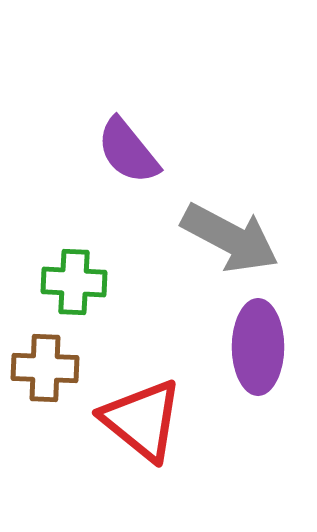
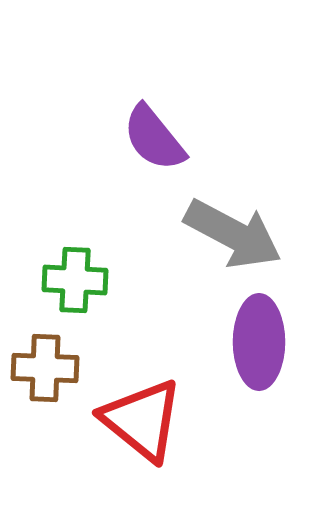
purple semicircle: moved 26 px right, 13 px up
gray arrow: moved 3 px right, 4 px up
green cross: moved 1 px right, 2 px up
purple ellipse: moved 1 px right, 5 px up
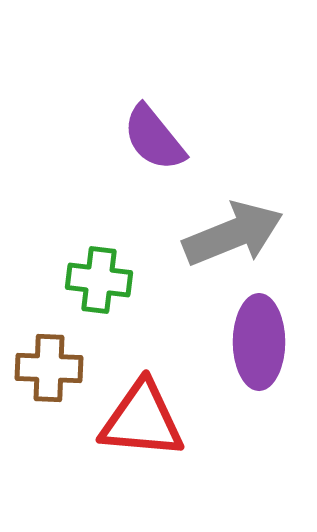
gray arrow: rotated 50 degrees counterclockwise
green cross: moved 24 px right; rotated 4 degrees clockwise
brown cross: moved 4 px right
red triangle: rotated 34 degrees counterclockwise
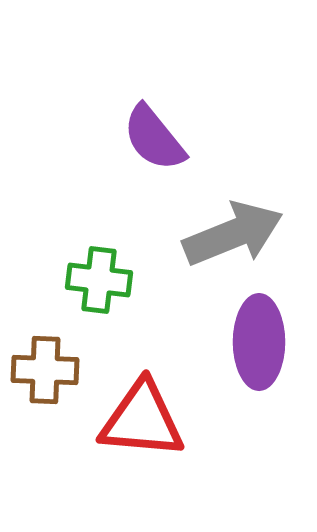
brown cross: moved 4 px left, 2 px down
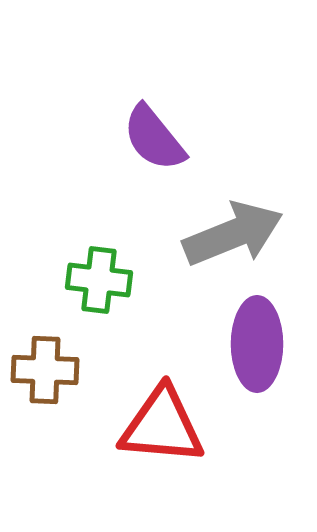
purple ellipse: moved 2 px left, 2 px down
red triangle: moved 20 px right, 6 px down
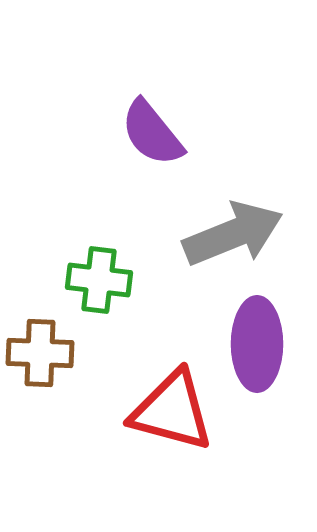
purple semicircle: moved 2 px left, 5 px up
brown cross: moved 5 px left, 17 px up
red triangle: moved 10 px right, 15 px up; rotated 10 degrees clockwise
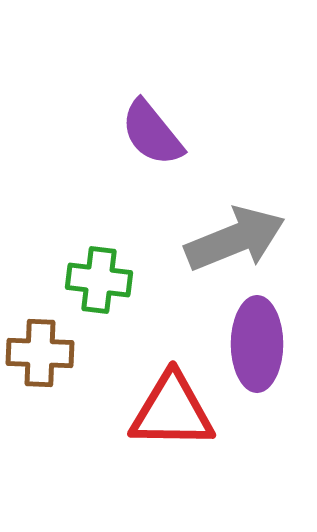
gray arrow: moved 2 px right, 5 px down
red triangle: rotated 14 degrees counterclockwise
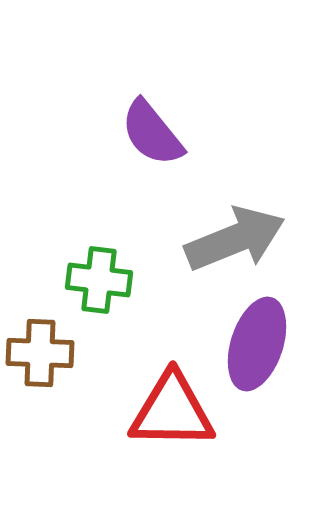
purple ellipse: rotated 18 degrees clockwise
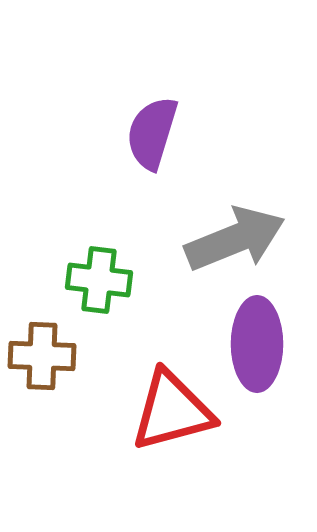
purple semicircle: rotated 56 degrees clockwise
purple ellipse: rotated 18 degrees counterclockwise
brown cross: moved 2 px right, 3 px down
red triangle: rotated 16 degrees counterclockwise
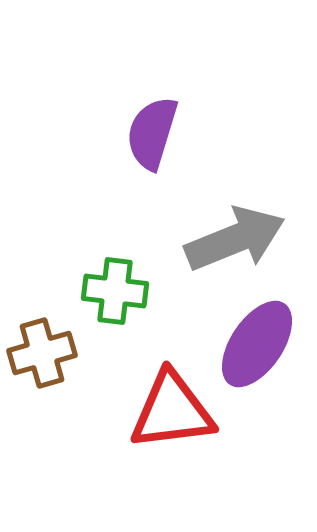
green cross: moved 16 px right, 11 px down
purple ellipse: rotated 34 degrees clockwise
brown cross: moved 3 px up; rotated 18 degrees counterclockwise
red triangle: rotated 8 degrees clockwise
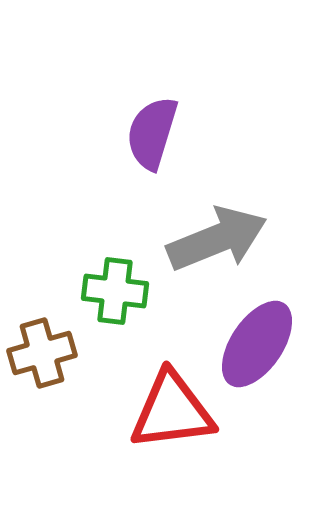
gray arrow: moved 18 px left
